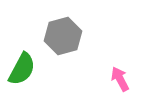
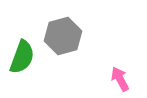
green semicircle: moved 12 px up; rotated 8 degrees counterclockwise
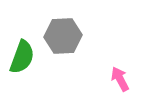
gray hexagon: rotated 12 degrees clockwise
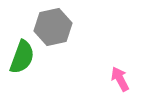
gray hexagon: moved 10 px left, 9 px up; rotated 9 degrees counterclockwise
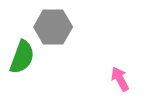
gray hexagon: rotated 12 degrees clockwise
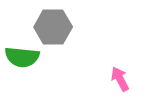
green semicircle: rotated 76 degrees clockwise
